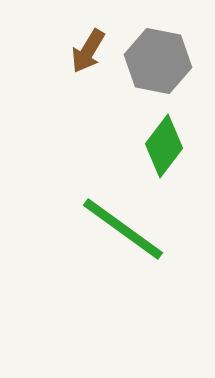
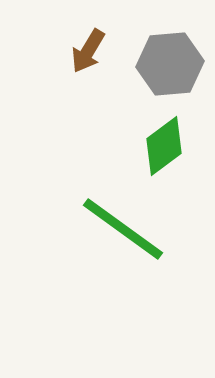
gray hexagon: moved 12 px right, 3 px down; rotated 16 degrees counterclockwise
green diamond: rotated 16 degrees clockwise
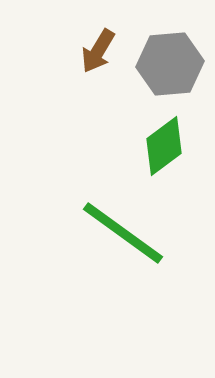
brown arrow: moved 10 px right
green line: moved 4 px down
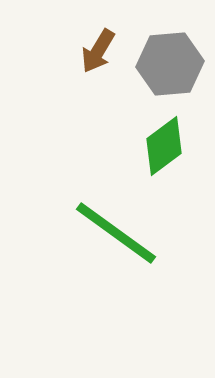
green line: moved 7 px left
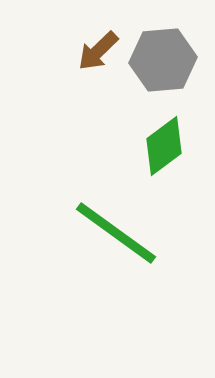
brown arrow: rotated 15 degrees clockwise
gray hexagon: moved 7 px left, 4 px up
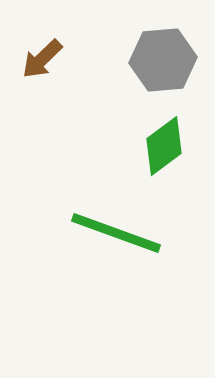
brown arrow: moved 56 px left, 8 px down
green line: rotated 16 degrees counterclockwise
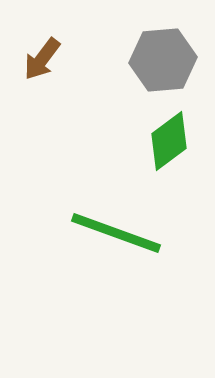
brown arrow: rotated 9 degrees counterclockwise
green diamond: moved 5 px right, 5 px up
